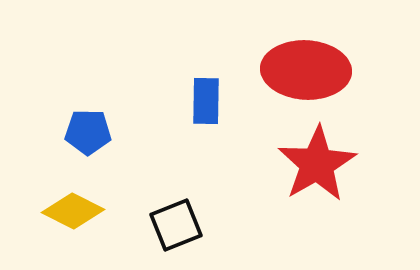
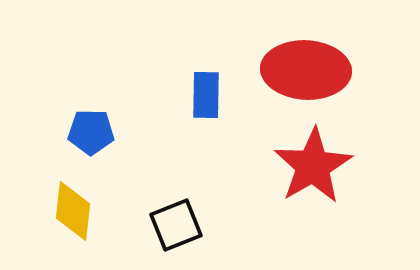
blue rectangle: moved 6 px up
blue pentagon: moved 3 px right
red star: moved 4 px left, 2 px down
yellow diamond: rotated 70 degrees clockwise
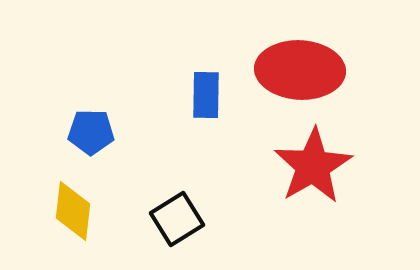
red ellipse: moved 6 px left
black square: moved 1 px right, 6 px up; rotated 10 degrees counterclockwise
